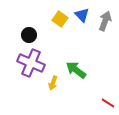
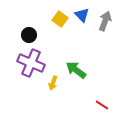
red line: moved 6 px left, 2 px down
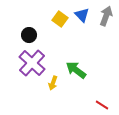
gray arrow: moved 1 px right, 5 px up
purple cross: moved 1 px right; rotated 20 degrees clockwise
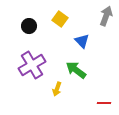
blue triangle: moved 26 px down
black circle: moved 9 px up
purple cross: moved 2 px down; rotated 16 degrees clockwise
yellow arrow: moved 4 px right, 6 px down
red line: moved 2 px right, 2 px up; rotated 32 degrees counterclockwise
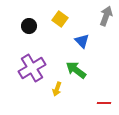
purple cross: moved 3 px down
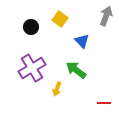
black circle: moved 2 px right, 1 px down
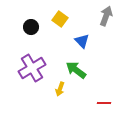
yellow arrow: moved 3 px right
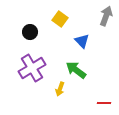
black circle: moved 1 px left, 5 px down
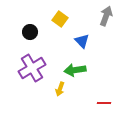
green arrow: moved 1 px left; rotated 45 degrees counterclockwise
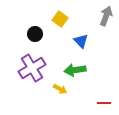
black circle: moved 5 px right, 2 px down
blue triangle: moved 1 px left
yellow arrow: rotated 80 degrees counterclockwise
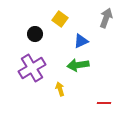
gray arrow: moved 2 px down
blue triangle: rotated 49 degrees clockwise
green arrow: moved 3 px right, 5 px up
yellow arrow: rotated 136 degrees counterclockwise
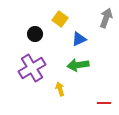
blue triangle: moved 2 px left, 2 px up
